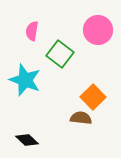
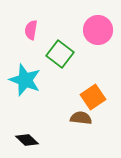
pink semicircle: moved 1 px left, 1 px up
orange square: rotated 10 degrees clockwise
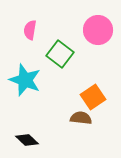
pink semicircle: moved 1 px left
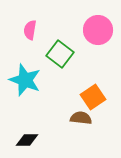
black diamond: rotated 45 degrees counterclockwise
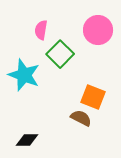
pink semicircle: moved 11 px right
green square: rotated 8 degrees clockwise
cyan star: moved 1 px left, 5 px up
orange square: rotated 35 degrees counterclockwise
brown semicircle: rotated 20 degrees clockwise
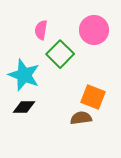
pink circle: moved 4 px left
brown semicircle: rotated 35 degrees counterclockwise
black diamond: moved 3 px left, 33 px up
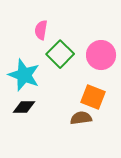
pink circle: moved 7 px right, 25 px down
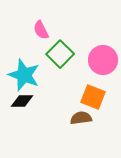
pink semicircle: rotated 36 degrees counterclockwise
pink circle: moved 2 px right, 5 px down
black diamond: moved 2 px left, 6 px up
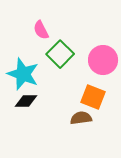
cyan star: moved 1 px left, 1 px up
black diamond: moved 4 px right
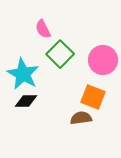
pink semicircle: moved 2 px right, 1 px up
cyan star: rotated 8 degrees clockwise
